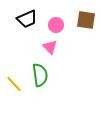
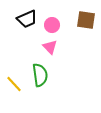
pink circle: moved 4 px left
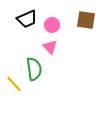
green semicircle: moved 6 px left, 6 px up
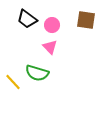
black trapezoid: rotated 60 degrees clockwise
green semicircle: moved 3 px right, 4 px down; rotated 115 degrees clockwise
yellow line: moved 1 px left, 2 px up
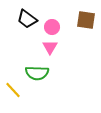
pink circle: moved 2 px down
pink triangle: rotated 14 degrees clockwise
green semicircle: rotated 15 degrees counterclockwise
yellow line: moved 8 px down
